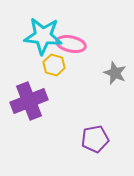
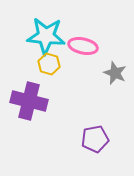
cyan star: moved 3 px right
pink ellipse: moved 12 px right, 2 px down
yellow hexagon: moved 5 px left, 1 px up
purple cross: rotated 36 degrees clockwise
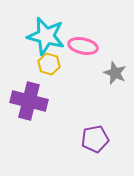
cyan star: rotated 9 degrees clockwise
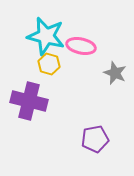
pink ellipse: moved 2 px left
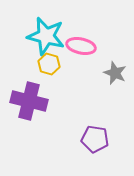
purple pentagon: rotated 20 degrees clockwise
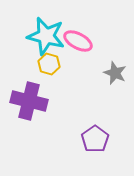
pink ellipse: moved 3 px left, 5 px up; rotated 16 degrees clockwise
purple pentagon: rotated 28 degrees clockwise
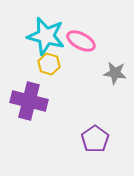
pink ellipse: moved 3 px right
gray star: rotated 15 degrees counterclockwise
